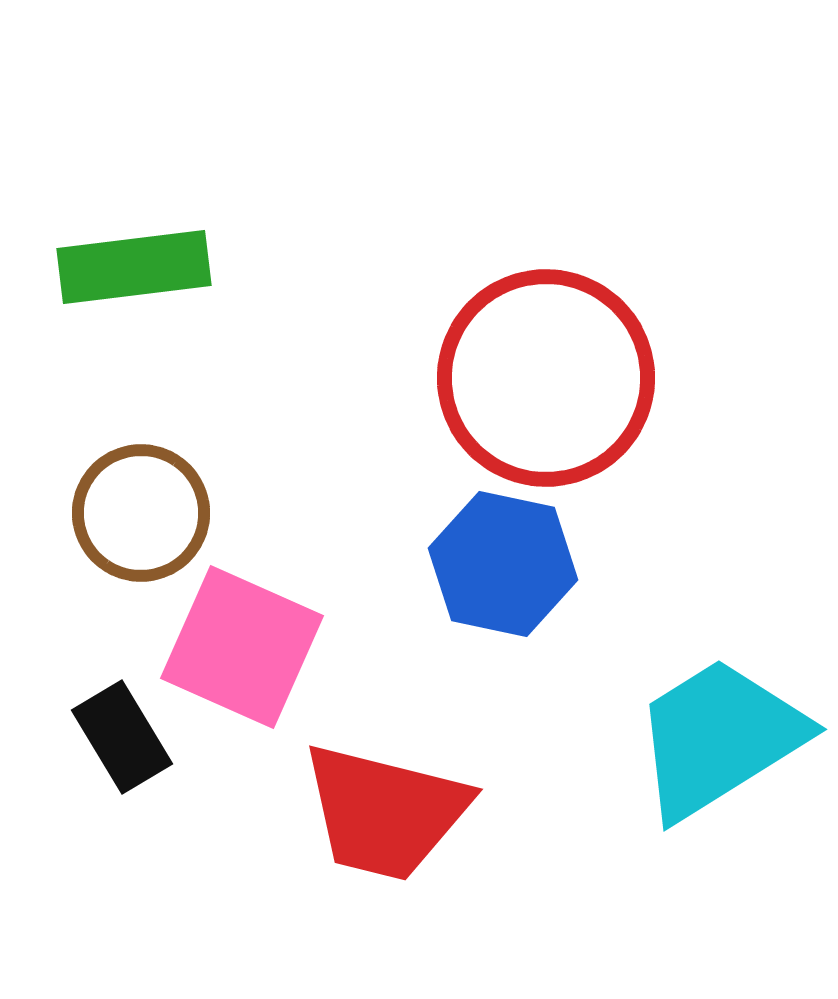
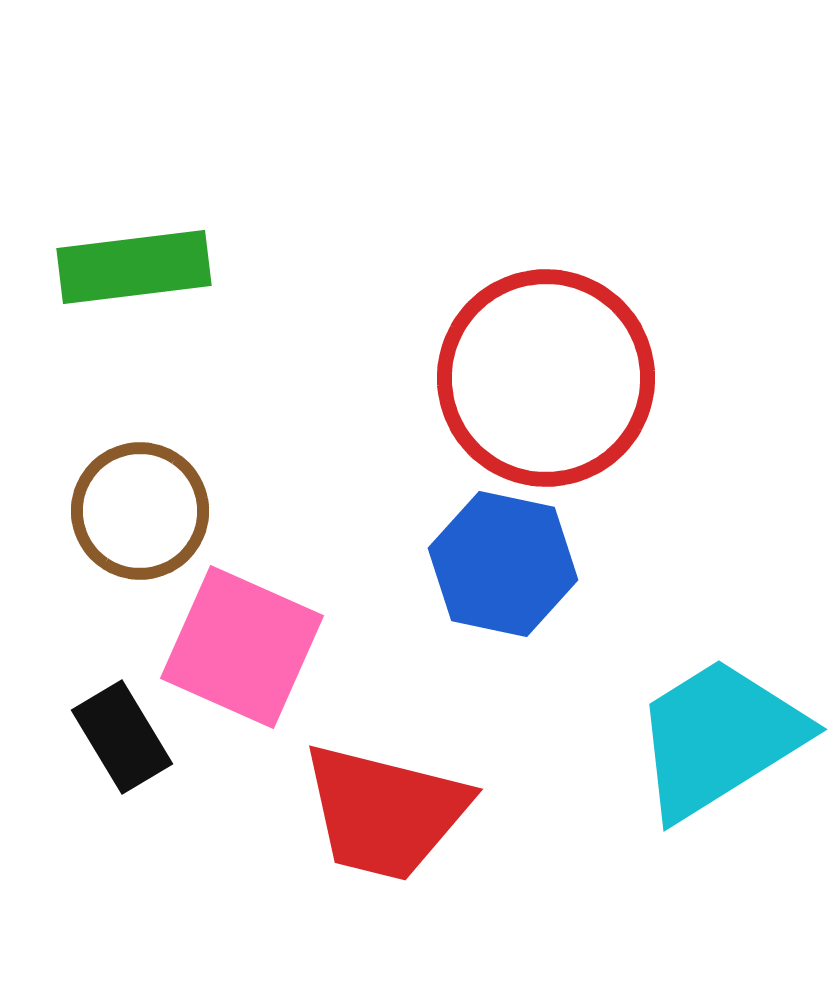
brown circle: moved 1 px left, 2 px up
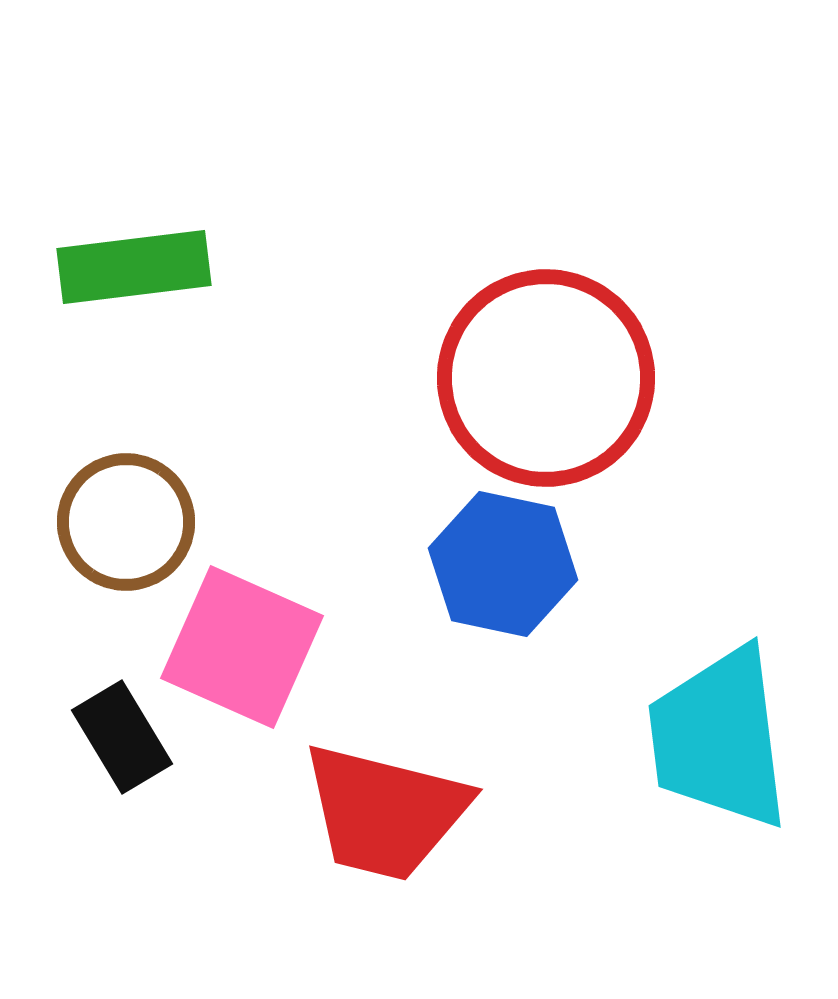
brown circle: moved 14 px left, 11 px down
cyan trapezoid: rotated 65 degrees counterclockwise
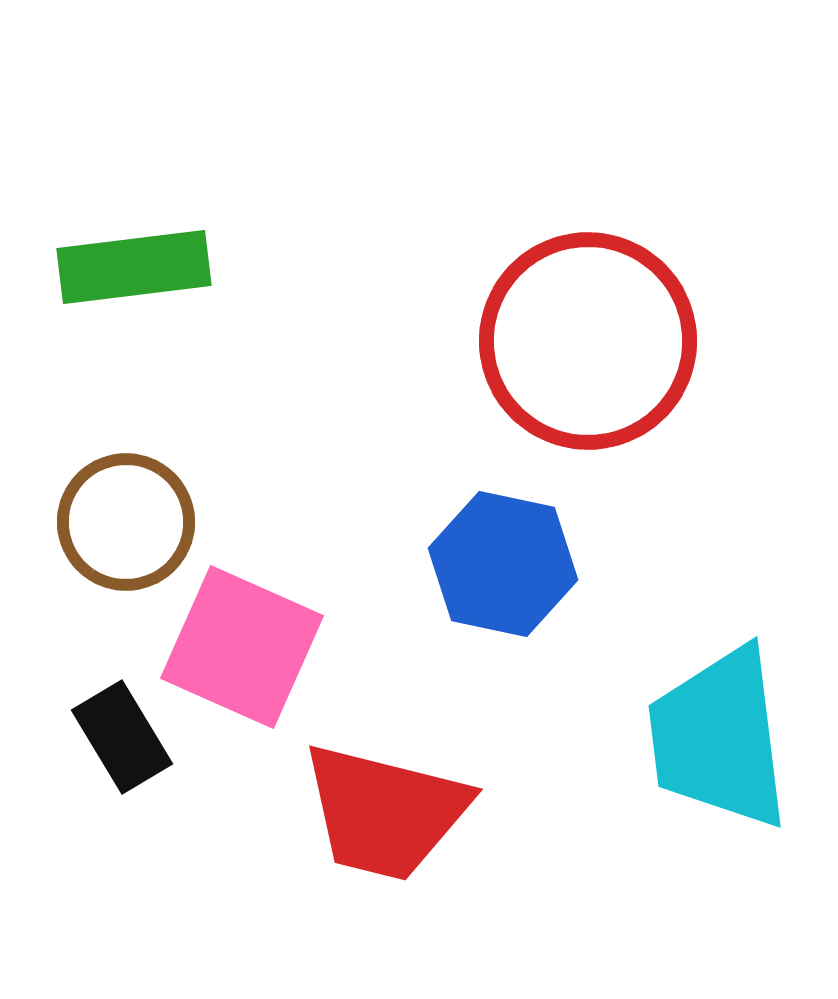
red circle: moved 42 px right, 37 px up
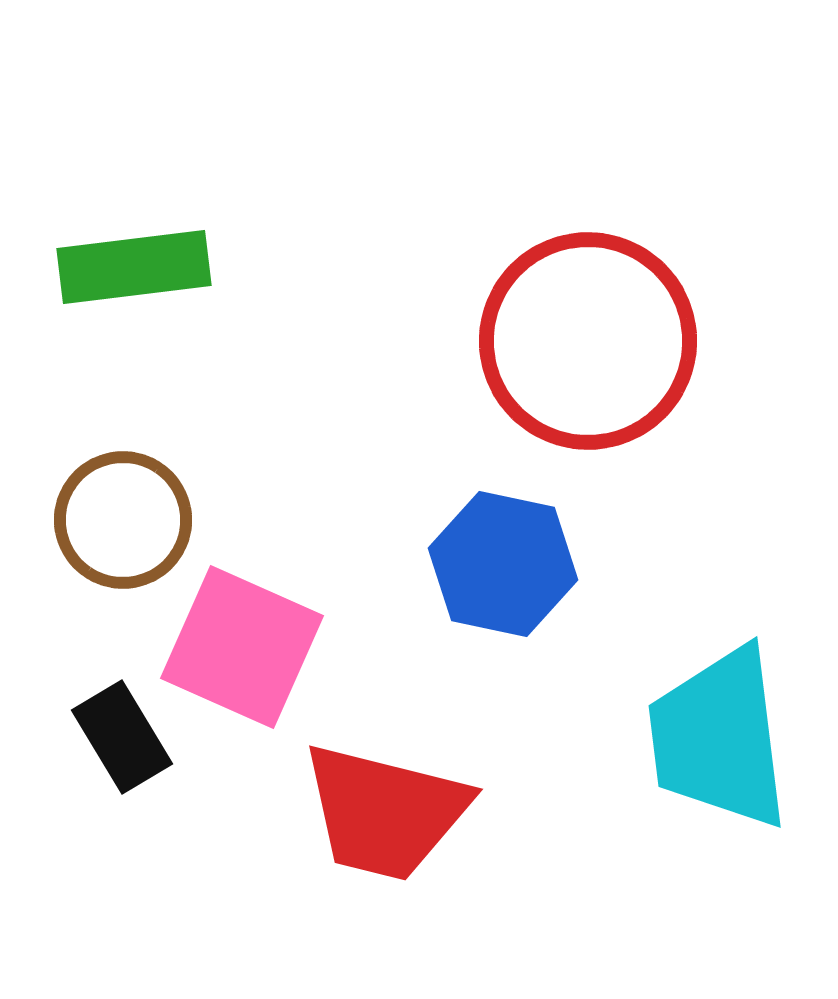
brown circle: moved 3 px left, 2 px up
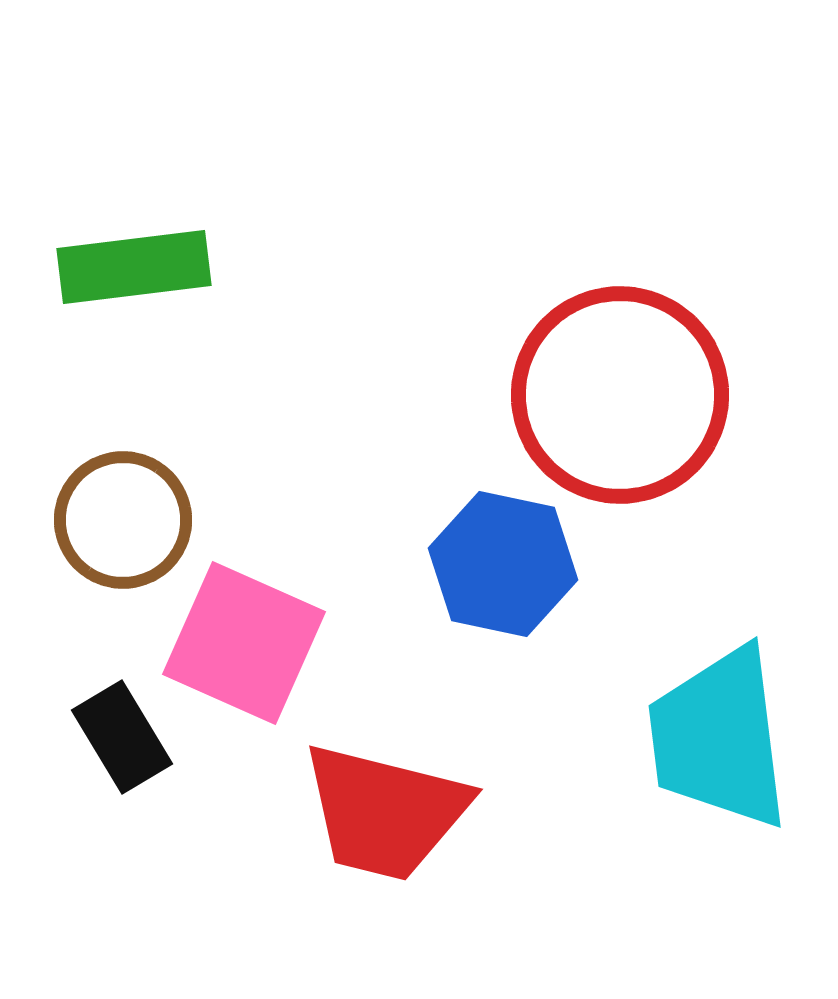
red circle: moved 32 px right, 54 px down
pink square: moved 2 px right, 4 px up
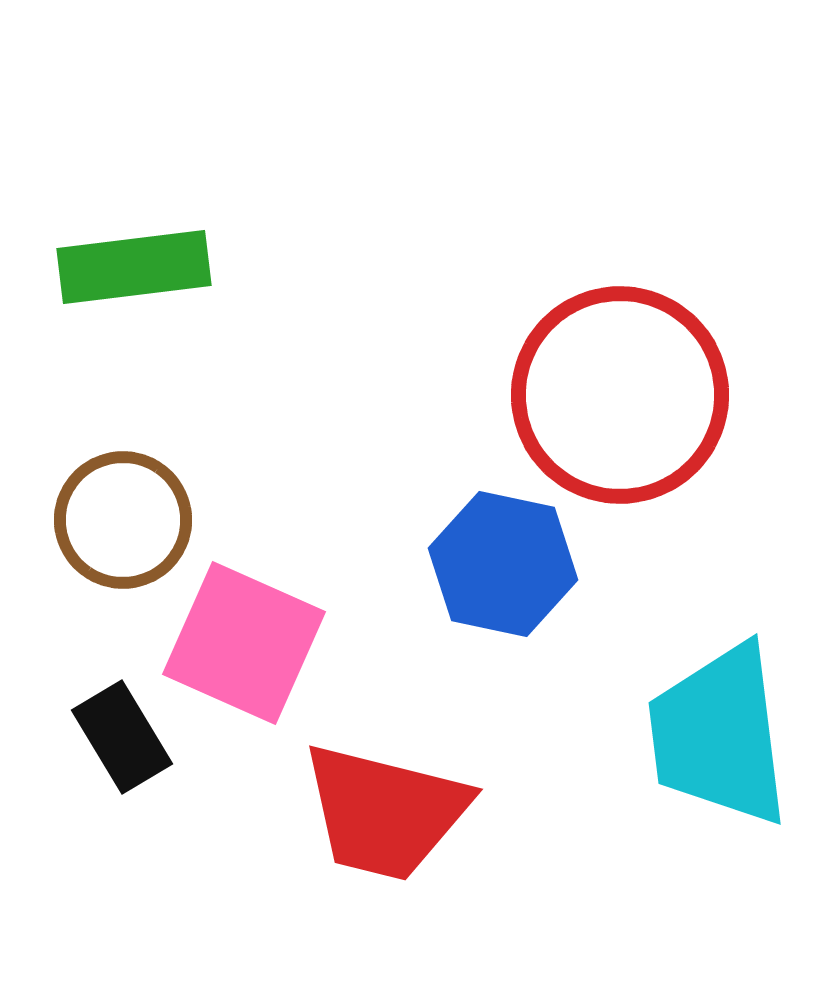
cyan trapezoid: moved 3 px up
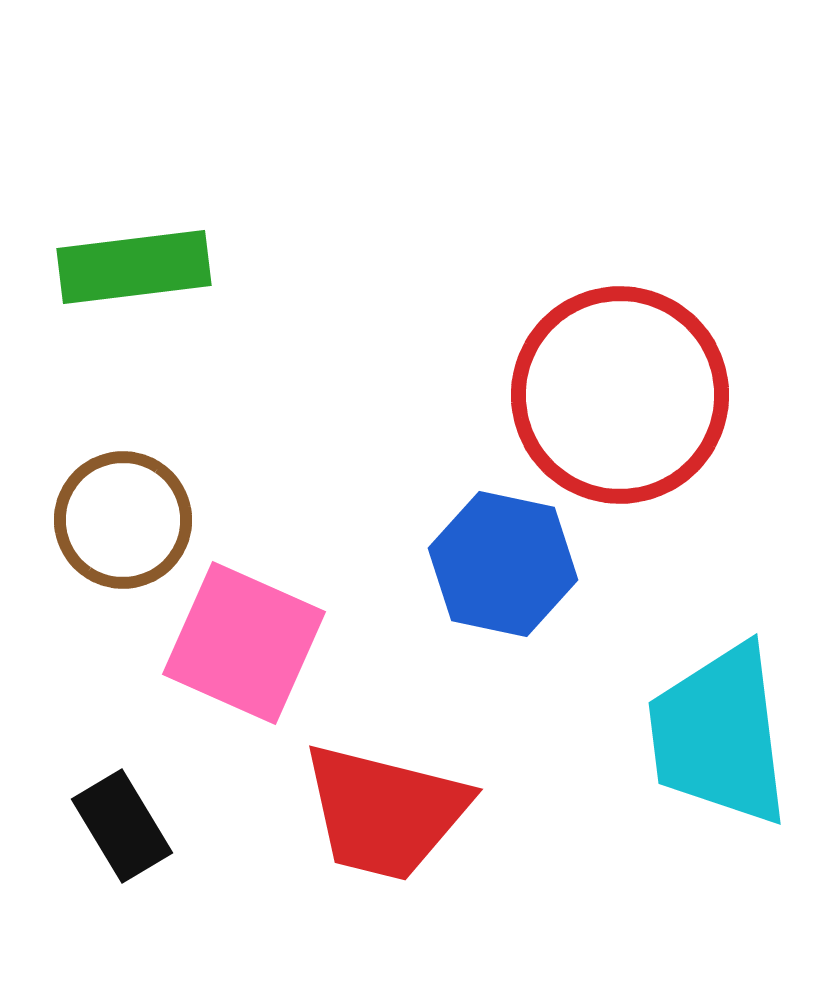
black rectangle: moved 89 px down
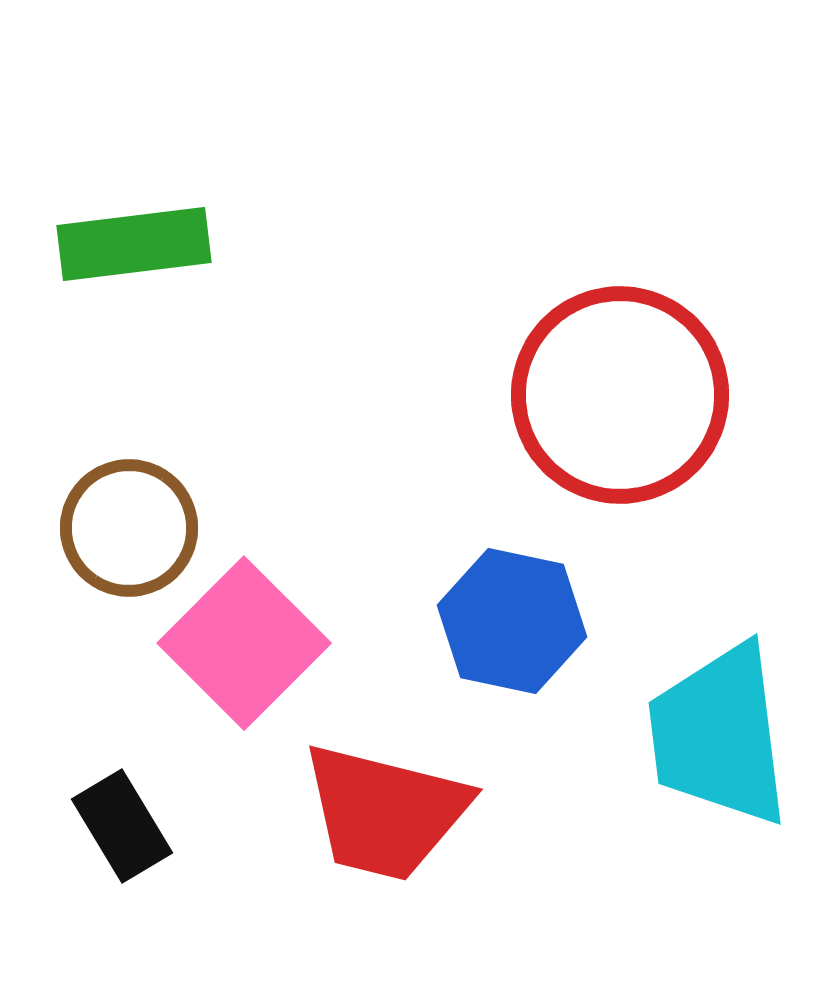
green rectangle: moved 23 px up
brown circle: moved 6 px right, 8 px down
blue hexagon: moved 9 px right, 57 px down
pink square: rotated 21 degrees clockwise
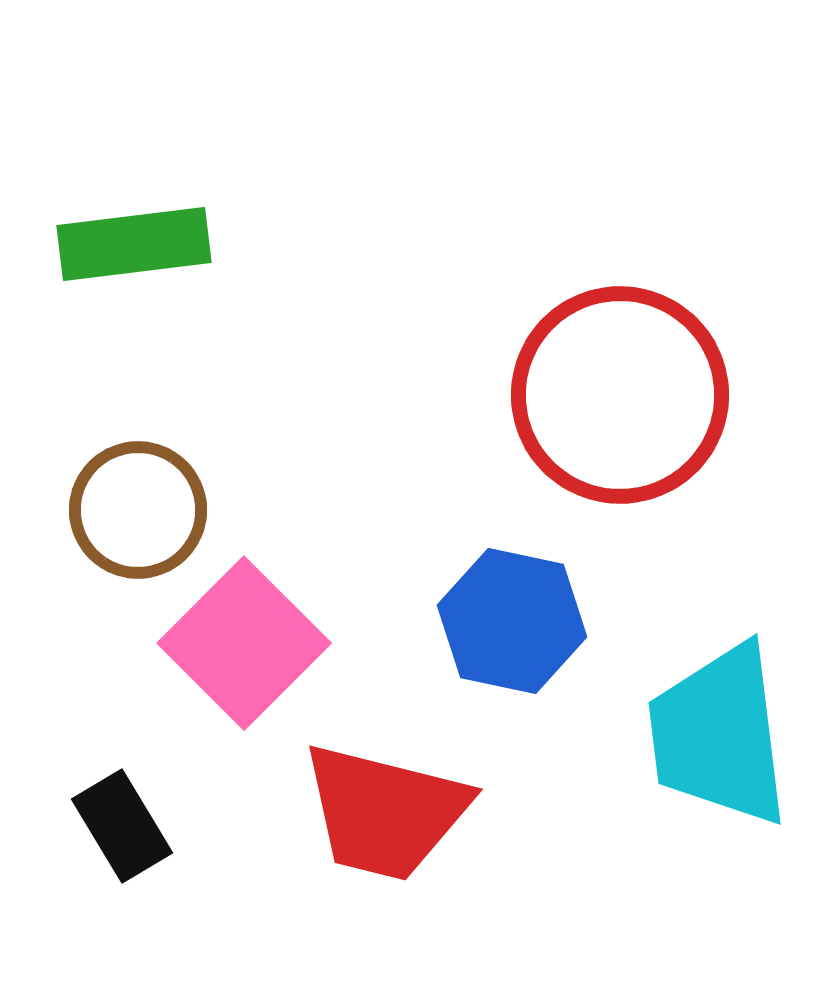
brown circle: moved 9 px right, 18 px up
